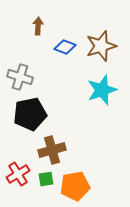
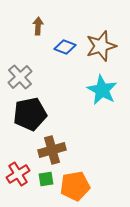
gray cross: rotated 30 degrees clockwise
cyan star: rotated 24 degrees counterclockwise
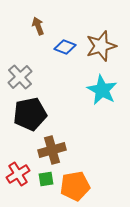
brown arrow: rotated 24 degrees counterclockwise
